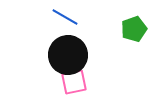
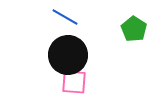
green pentagon: rotated 20 degrees counterclockwise
pink square: rotated 16 degrees clockwise
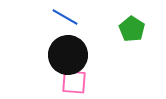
green pentagon: moved 2 px left
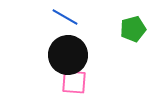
green pentagon: moved 1 px right; rotated 25 degrees clockwise
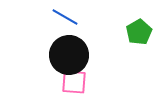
green pentagon: moved 6 px right, 3 px down; rotated 15 degrees counterclockwise
black circle: moved 1 px right
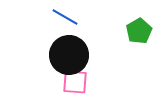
green pentagon: moved 1 px up
pink square: moved 1 px right
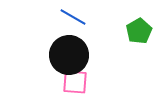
blue line: moved 8 px right
